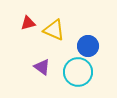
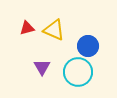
red triangle: moved 1 px left, 5 px down
purple triangle: rotated 24 degrees clockwise
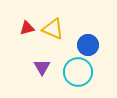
yellow triangle: moved 1 px left, 1 px up
blue circle: moved 1 px up
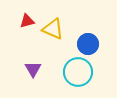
red triangle: moved 7 px up
blue circle: moved 1 px up
purple triangle: moved 9 px left, 2 px down
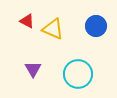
red triangle: rotated 42 degrees clockwise
blue circle: moved 8 px right, 18 px up
cyan circle: moved 2 px down
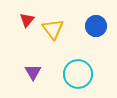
red triangle: moved 1 px up; rotated 42 degrees clockwise
yellow triangle: rotated 30 degrees clockwise
purple triangle: moved 3 px down
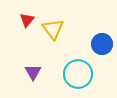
blue circle: moved 6 px right, 18 px down
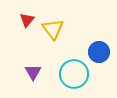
blue circle: moved 3 px left, 8 px down
cyan circle: moved 4 px left
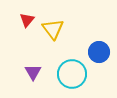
cyan circle: moved 2 px left
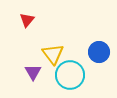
yellow triangle: moved 25 px down
cyan circle: moved 2 px left, 1 px down
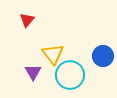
blue circle: moved 4 px right, 4 px down
